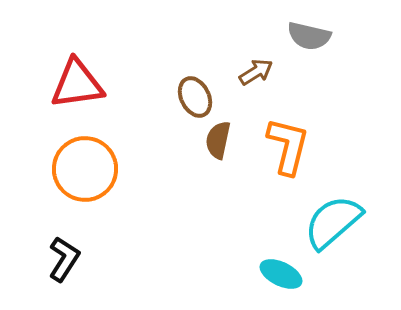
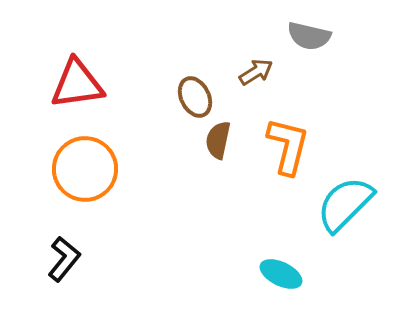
cyan semicircle: moved 12 px right, 18 px up; rotated 4 degrees counterclockwise
black L-shape: rotated 6 degrees clockwise
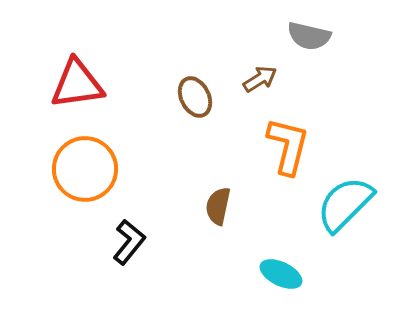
brown arrow: moved 4 px right, 7 px down
brown semicircle: moved 66 px down
black L-shape: moved 65 px right, 17 px up
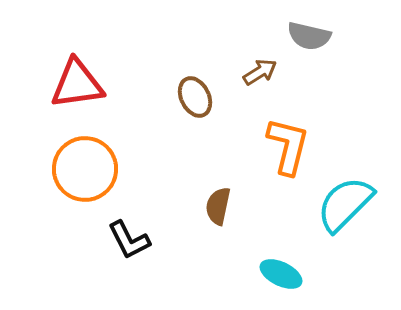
brown arrow: moved 7 px up
black L-shape: moved 2 px up; rotated 114 degrees clockwise
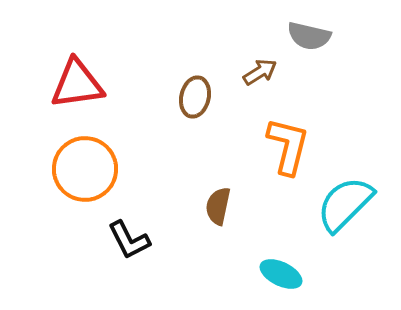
brown ellipse: rotated 39 degrees clockwise
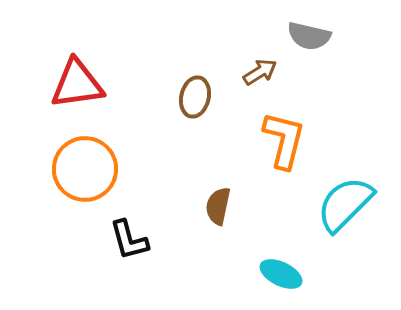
orange L-shape: moved 4 px left, 6 px up
black L-shape: rotated 12 degrees clockwise
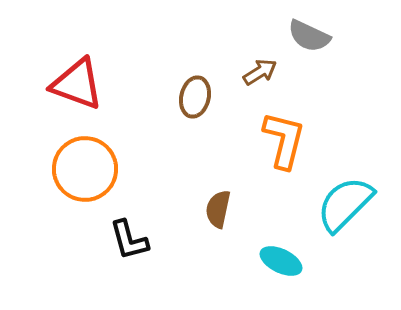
gray semicircle: rotated 12 degrees clockwise
red triangle: rotated 28 degrees clockwise
brown semicircle: moved 3 px down
cyan ellipse: moved 13 px up
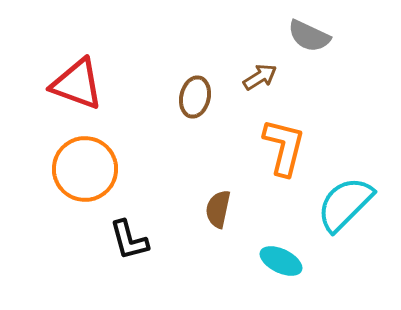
brown arrow: moved 5 px down
orange L-shape: moved 7 px down
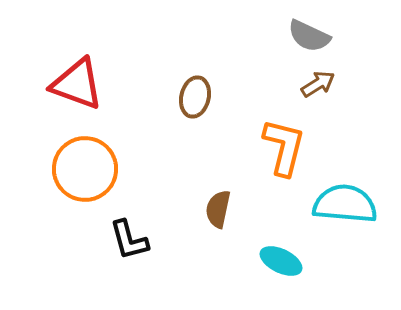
brown arrow: moved 58 px right, 7 px down
cyan semicircle: rotated 50 degrees clockwise
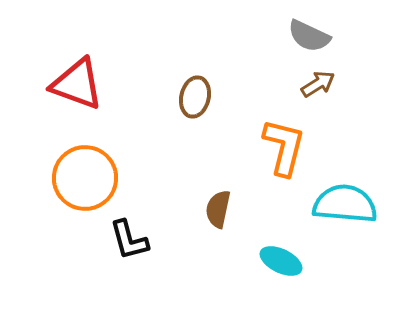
orange circle: moved 9 px down
